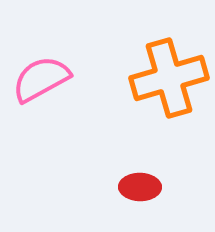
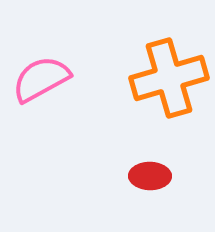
red ellipse: moved 10 px right, 11 px up
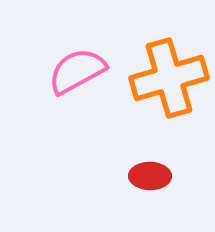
pink semicircle: moved 36 px right, 8 px up
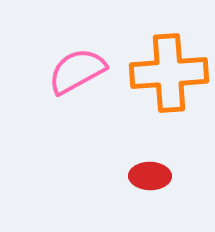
orange cross: moved 5 px up; rotated 12 degrees clockwise
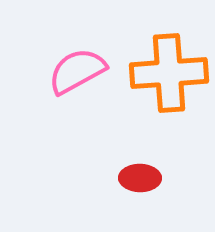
red ellipse: moved 10 px left, 2 px down
